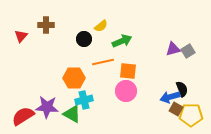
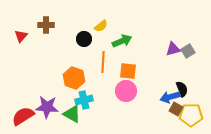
orange line: rotated 75 degrees counterclockwise
orange hexagon: rotated 20 degrees clockwise
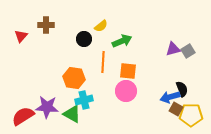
orange hexagon: rotated 10 degrees counterclockwise
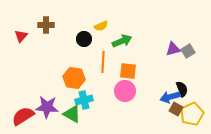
yellow semicircle: rotated 16 degrees clockwise
pink circle: moved 1 px left
yellow pentagon: moved 1 px right, 1 px up; rotated 25 degrees counterclockwise
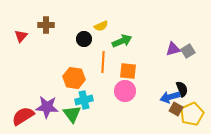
green triangle: rotated 24 degrees clockwise
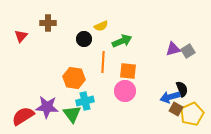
brown cross: moved 2 px right, 2 px up
cyan cross: moved 1 px right, 1 px down
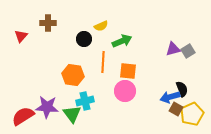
orange hexagon: moved 1 px left, 3 px up
